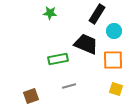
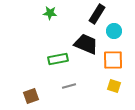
yellow square: moved 2 px left, 3 px up
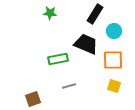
black rectangle: moved 2 px left
brown square: moved 2 px right, 3 px down
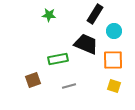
green star: moved 1 px left, 2 px down
brown square: moved 19 px up
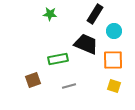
green star: moved 1 px right, 1 px up
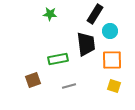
cyan circle: moved 4 px left
black trapezoid: rotated 60 degrees clockwise
orange square: moved 1 px left
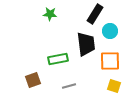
orange square: moved 2 px left, 1 px down
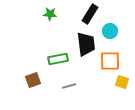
black rectangle: moved 5 px left
yellow square: moved 8 px right, 4 px up
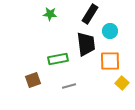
yellow square: moved 1 px down; rotated 24 degrees clockwise
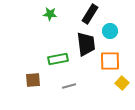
brown square: rotated 14 degrees clockwise
